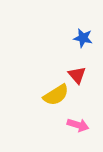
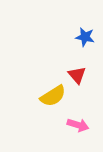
blue star: moved 2 px right, 1 px up
yellow semicircle: moved 3 px left, 1 px down
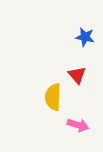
yellow semicircle: moved 1 px down; rotated 124 degrees clockwise
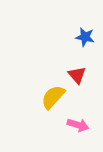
yellow semicircle: rotated 40 degrees clockwise
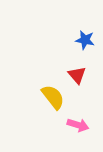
blue star: moved 3 px down
yellow semicircle: rotated 100 degrees clockwise
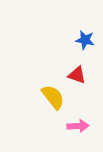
red triangle: rotated 30 degrees counterclockwise
pink arrow: moved 1 px down; rotated 20 degrees counterclockwise
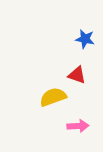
blue star: moved 1 px up
yellow semicircle: rotated 72 degrees counterclockwise
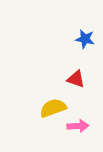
red triangle: moved 1 px left, 4 px down
yellow semicircle: moved 11 px down
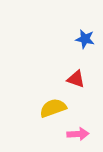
pink arrow: moved 8 px down
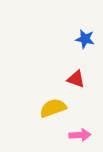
pink arrow: moved 2 px right, 1 px down
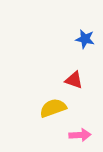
red triangle: moved 2 px left, 1 px down
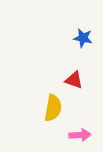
blue star: moved 2 px left, 1 px up
yellow semicircle: rotated 120 degrees clockwise
